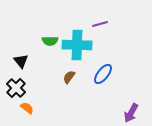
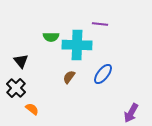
purple line: rotated 21 degrees clockwise
green semicircle: moved 1 px right, 4 px up
orange semicircle: moved 5 px right, 1 px down
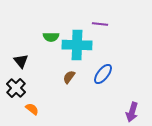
purple arrow: moved 1 px right, 1 px up; rotated 12 degrees counterclockwise
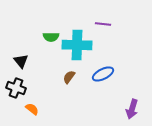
purple line: moved 3 px right
blue ellipse: rotated 25 degrees clockwise
black cross: rotated 24 degrees counterclockwise
purple arrow: moved 3 px up
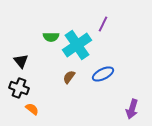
purple line: rotated 70 degrees counterclockwise
cyan cross: rotated 36 degrees counterclockwise
black cross: moved 3 px right
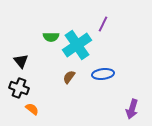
blue ellipse: rotated 20 degrees clockwise
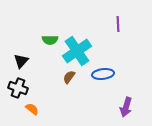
purple line: moved 15 px right; rotated 28 degrees counterclockwise
green semicircle: moved 1 px left, 3 px down
cyan cross: moved 6 px down
black triangle: rotated 21 degrees clockwise
black cross: moved 1 px left
purple arrow: moved 6 px left, 2 px up
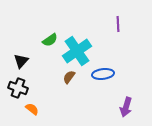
green semicircle: rotated 35 degrees counterclockwise
